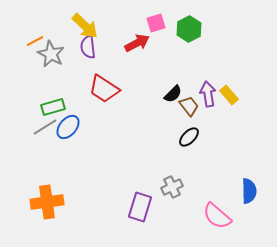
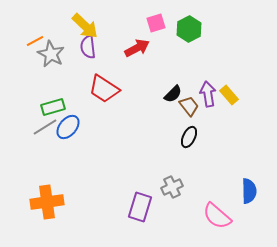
red arrow: moved 5 px down
black ellipse: rotated 20 degrees counterclockwise
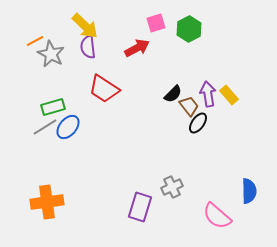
black ellipse: moved 9 px right, 14 px up; rotated 10 degrees clockwise
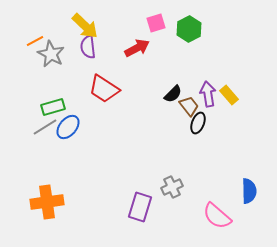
black ellipse: rotated 15 degrees counterclockwise
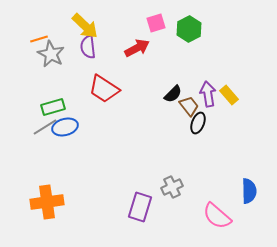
orange line: moved 4 px right, 2 px up; rotated 12 degrees clockwise
blue ellipse: moved 3 px left; rotated 35 degrees clockwise
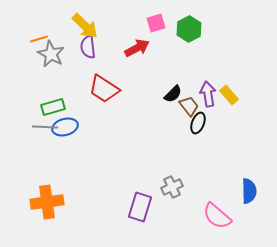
gray line: rotated 35 degrees clockwise
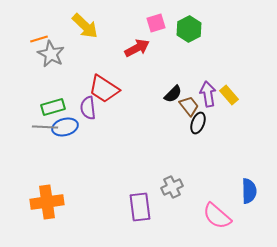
purple semicircle: moved 61 px down
purple rectangle: rotated 24 degrees counterclockwise
